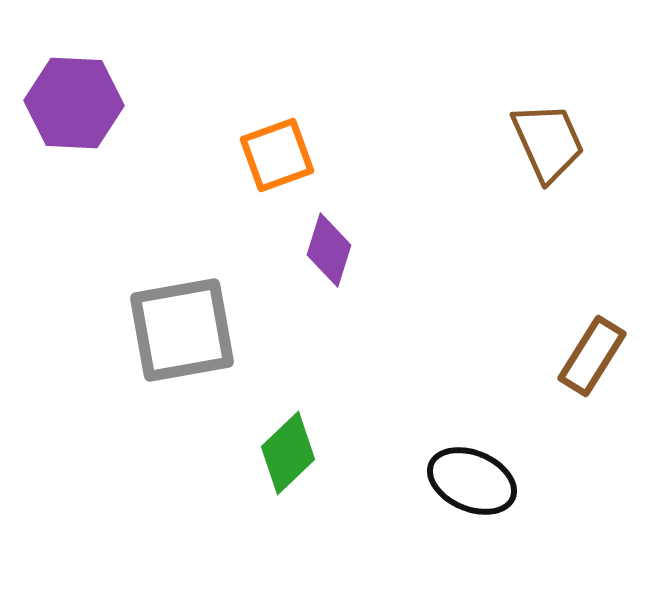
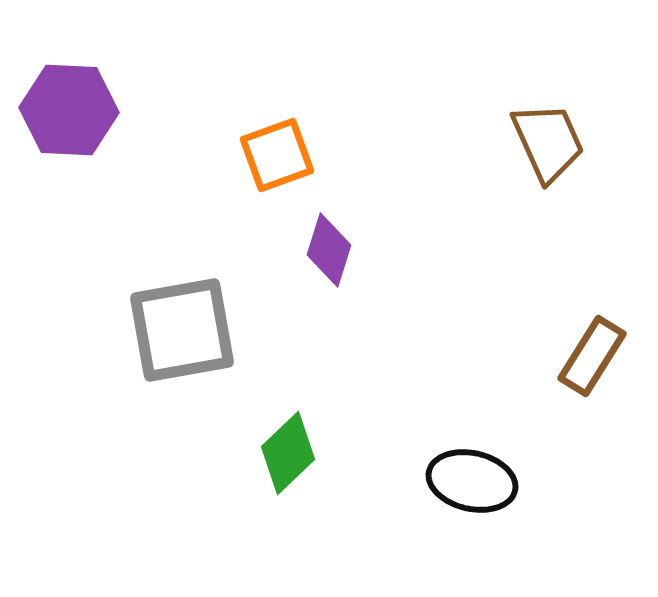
purple hexagon: moved 5 px left, 7 px down
black ellipse: rotated 10 degrees counterclockwise
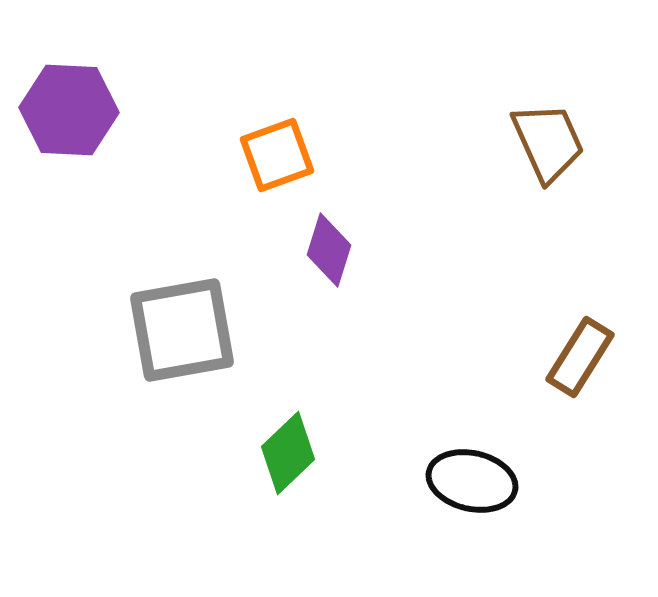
brown rectangle: moved 12 px left, 1 px down
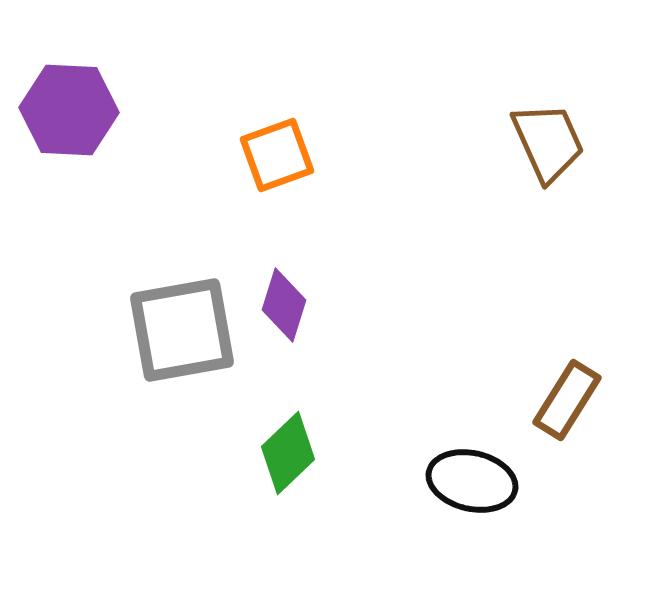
purple diamond: moved 45 px left, 55 px down
brown rectangle: moved 13 px left, 43 px down
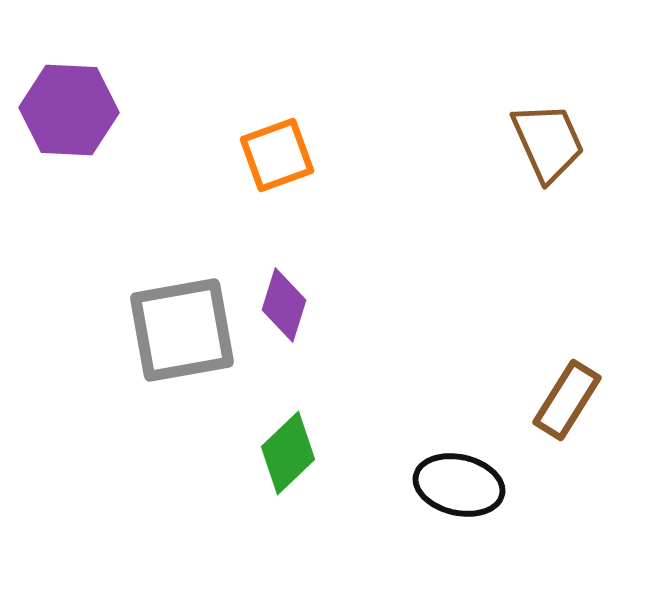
black ellipse: moved 13 px left, 4 px down
